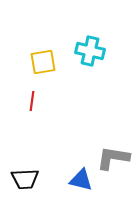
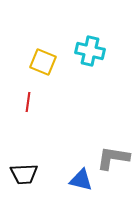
yellow square: rotated 32 degrees clockwise
red line: moved 4 px left, 1 px down
black trapezoid: moved 1 px left, 5 px up
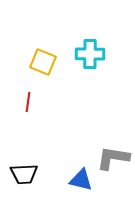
cyan cross: moved 3 px down; rotated 12 degrees counterclockwise
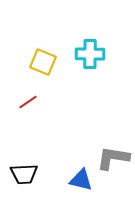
red line: rotated 48 degrees clockwise
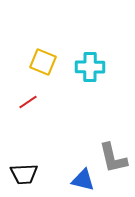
cyan cross: moved 13 px down
gray L-shape: rotated 112 degrees counterclockwise
blue triangle: moved 2 px right
